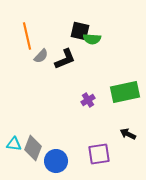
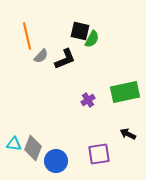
green semicircle: rotated 66 degrees counterclockwise
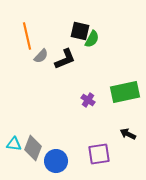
purple cross: rotated 24 degrees counterclockwise
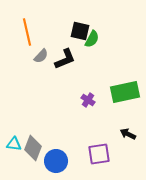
orange line: moved 4 px up
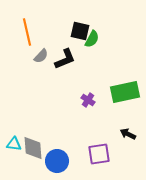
gray diamond: rotated 25 degrees counterclockwise
blue circle: moved 1 px right
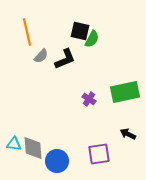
purple cross: moved 1 px right, 1 px up
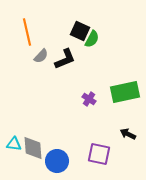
black square: rotated 12 degrees clockwise
purple square: rotated 20 degrees clockwise
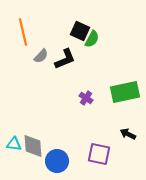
orange line: moved 4 px left
purple cross: moved 3 px left, 1 px up
gray diamond: moved 2 px up
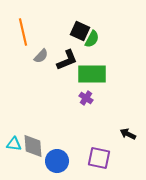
black L-shape: moved 2 px right, 1 px down
green rectangle: moved 33 px left, 18 px up; rotated 12 degrees clockwise
purple square: moved 4 px down
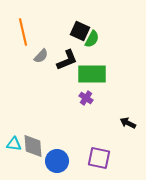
black arrow: moved 11 px up
